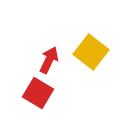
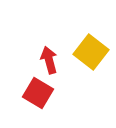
red arrow: rotated 40 degrees counterclockwise
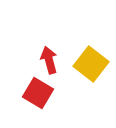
yellow square: moved 12 px down
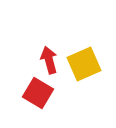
yellow square: moved 7 px left; rotated 28 degrees clockwise
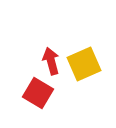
red arrow: moved 2 px right, 1 px down
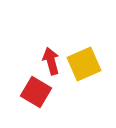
red square: moved 2 px left, 1 px up
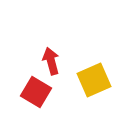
yellow square: moved 10 px right, 16 px down
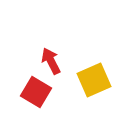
red arrow: rotated 12 degrees counterclockwise
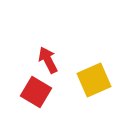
red arrow: moved 3 px left, 1 px up
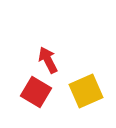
yellow square: moved 8 px left, 11 px down
